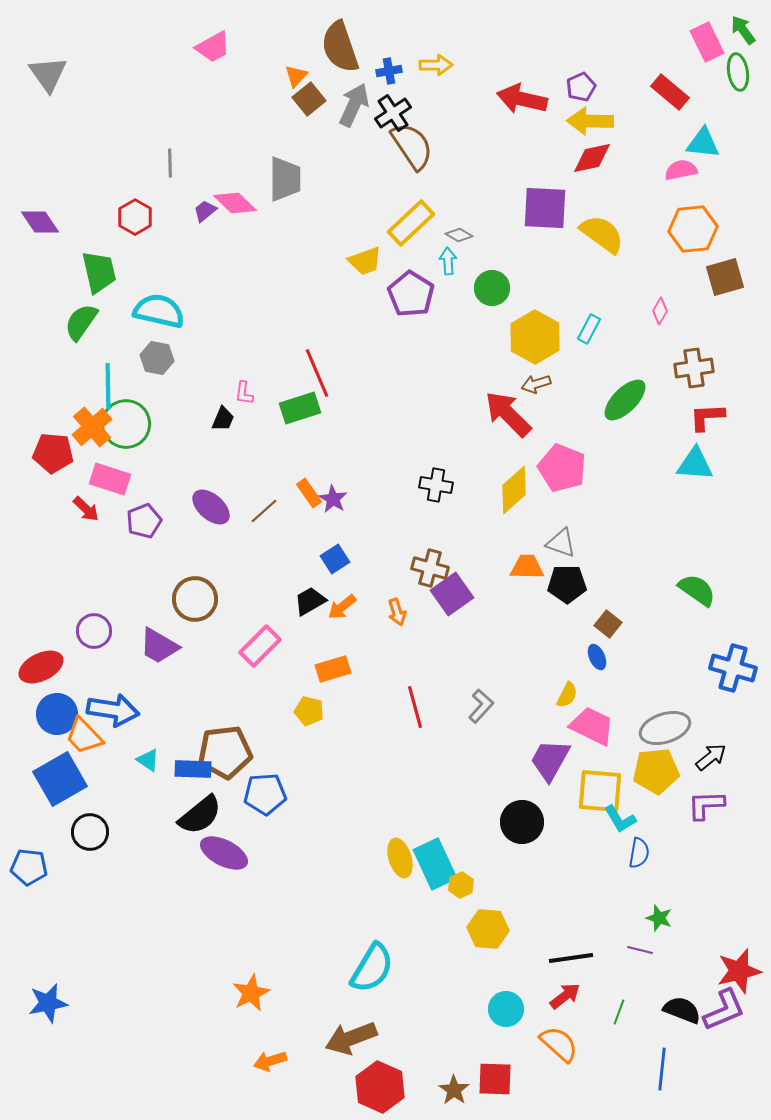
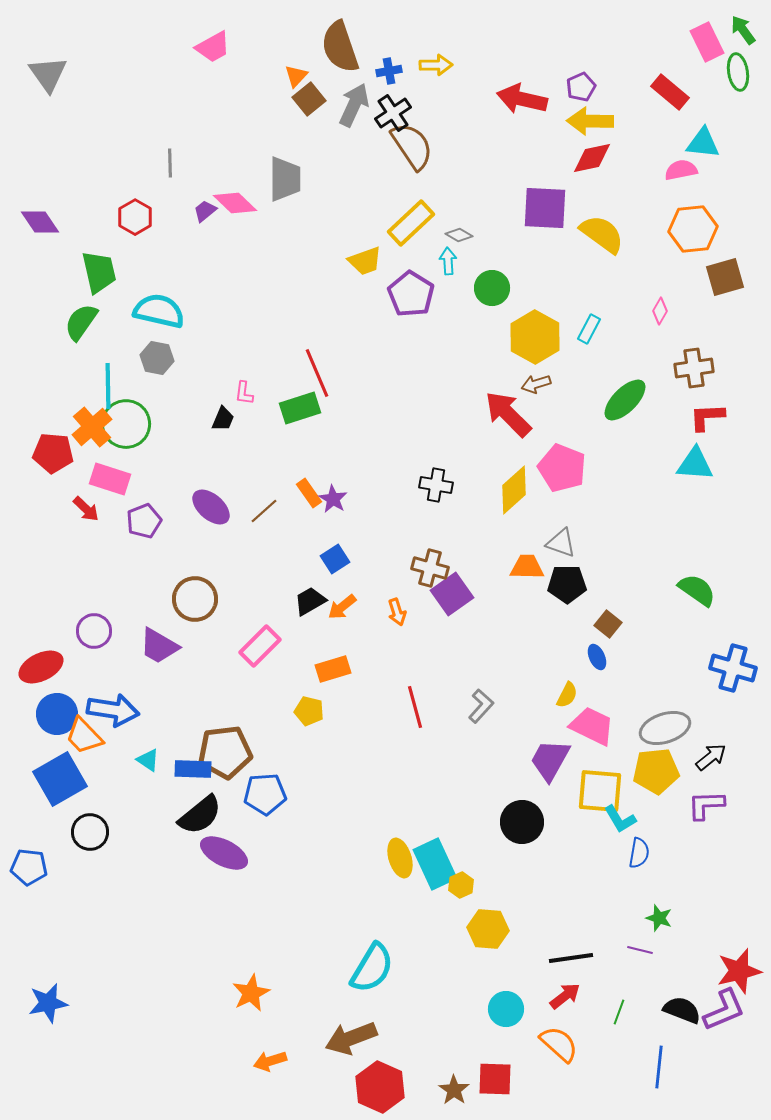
blue line at (662, 1069): moved 3 px left, 2 px up
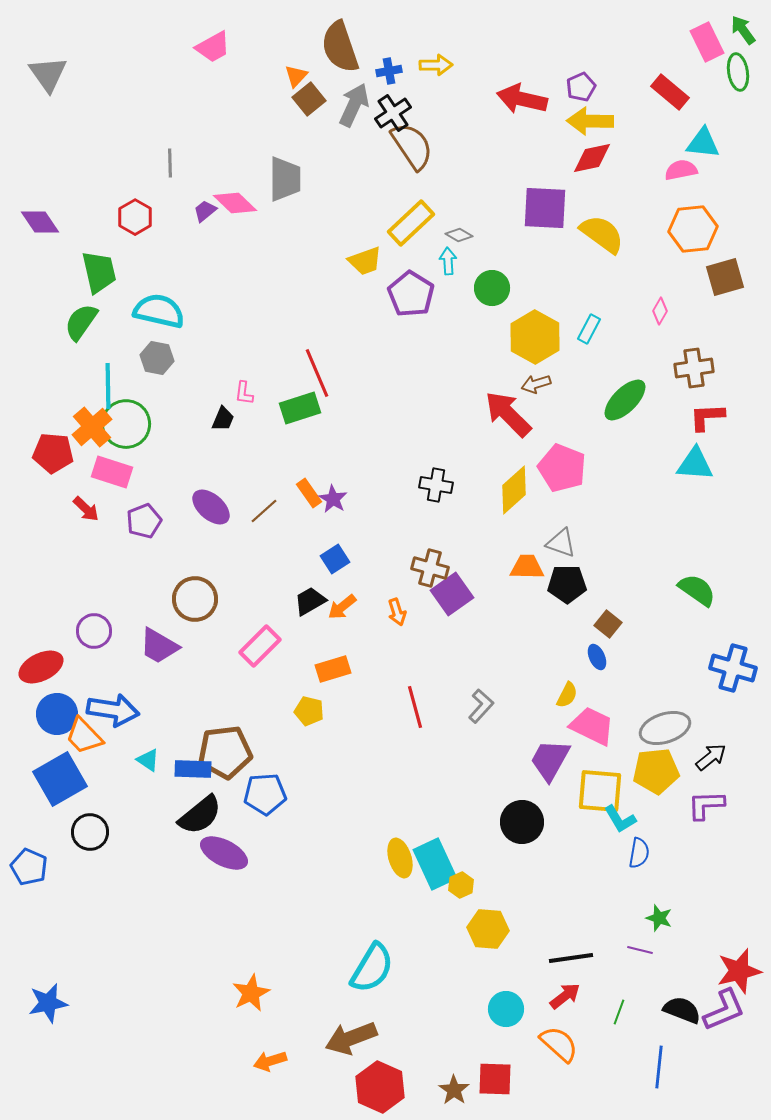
pink rectangle at (110, 479): moved 2 px right, 7 px up
blue pentagon at (29, 867): rotated 18 degrees clockwise
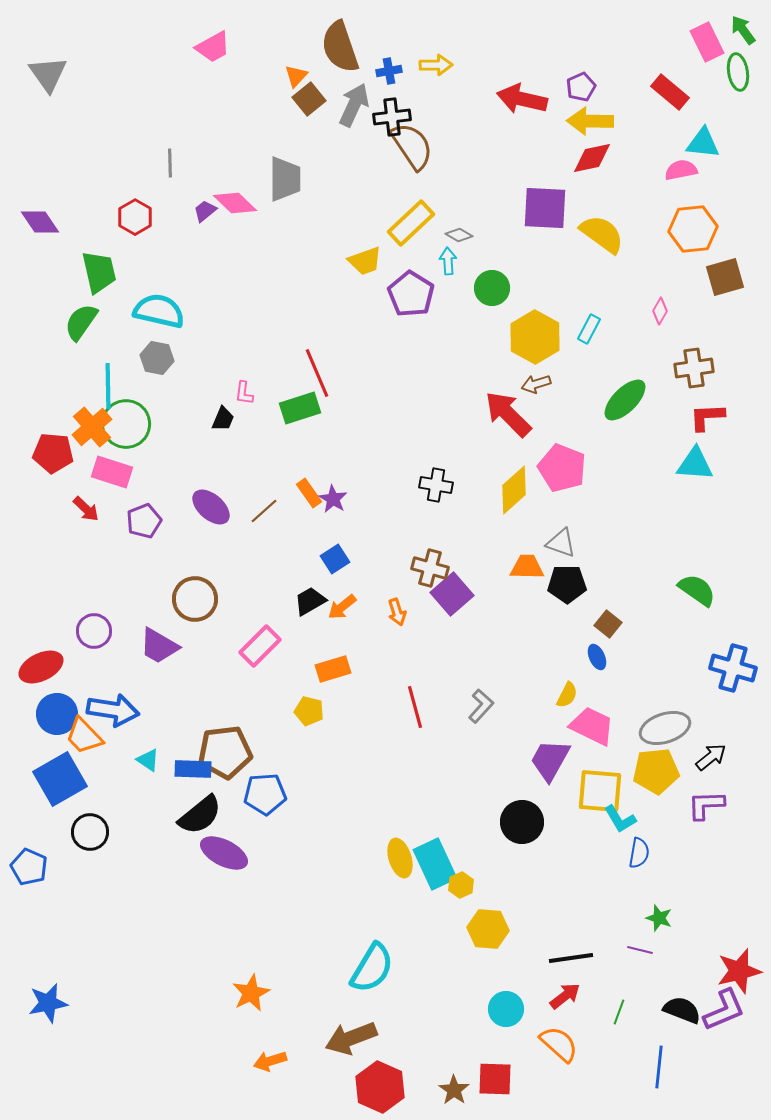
black cross at (393, 113): moved 1 px left, 4 px down; rotated 27 degrees clockwise
purple square at (452, 594): rotated 6 degrees counterclockwise
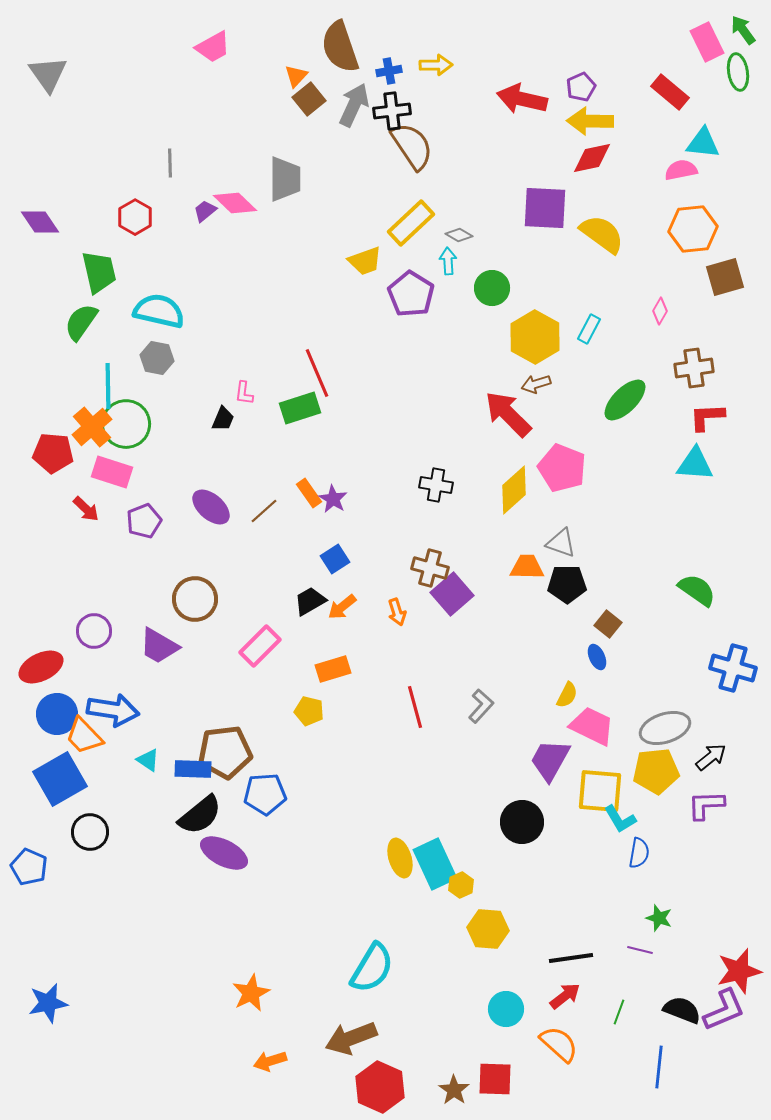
black cross at (392, 117): moved 6 px up
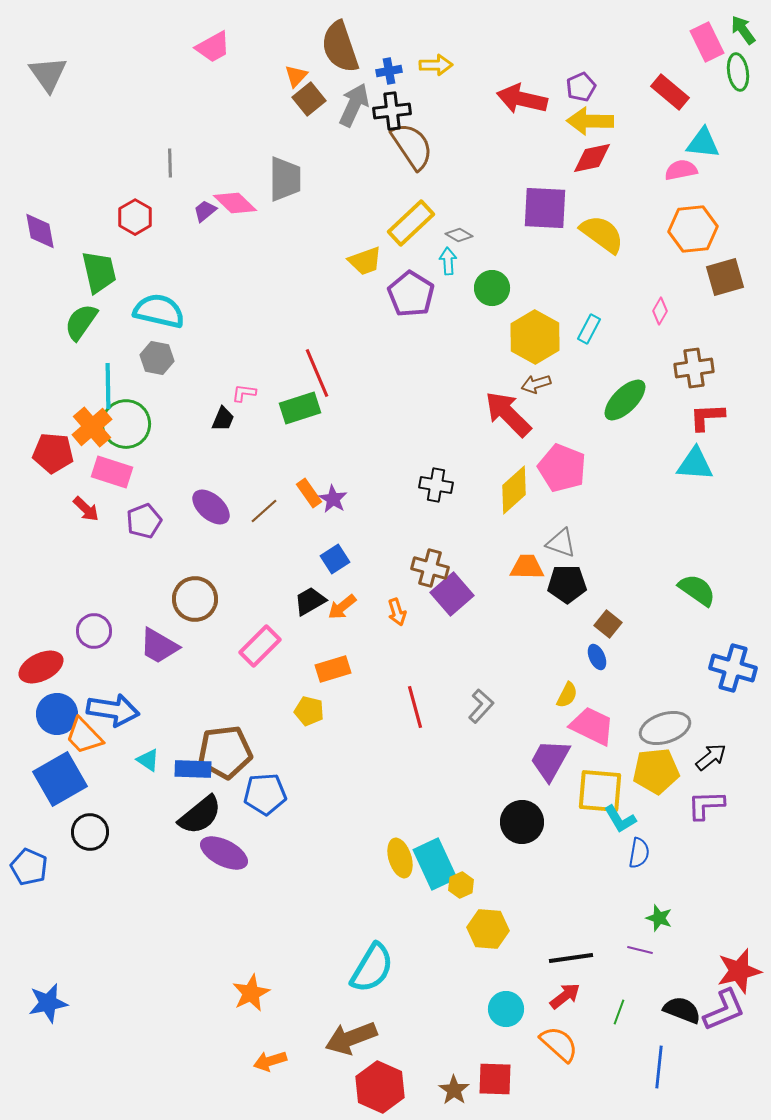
purple diamond at (40, 222): moved 9 px down; rotated 24 degrees clockwise
pink L-shape at (244, 393): rotated 90 degrees clockwise
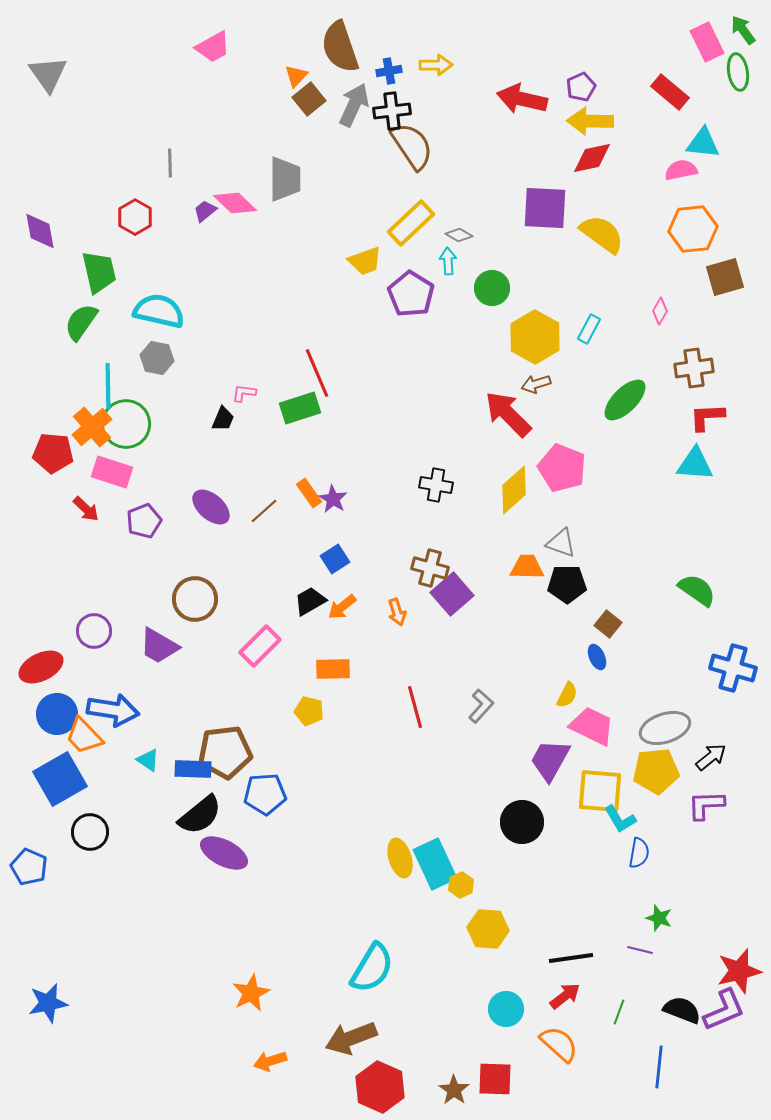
orange rectangle at (333, 669): rotated 16 degrees clockwise
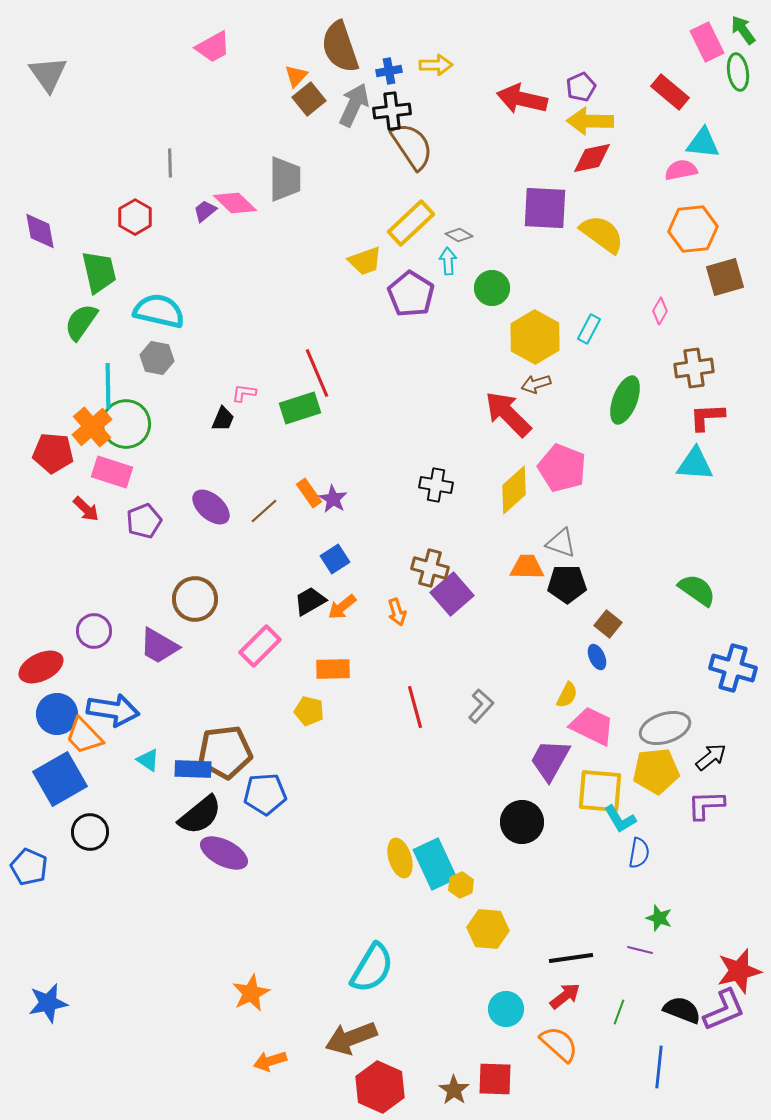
green ellipse at (625, 400): rotated 24 degrees counterclockwise
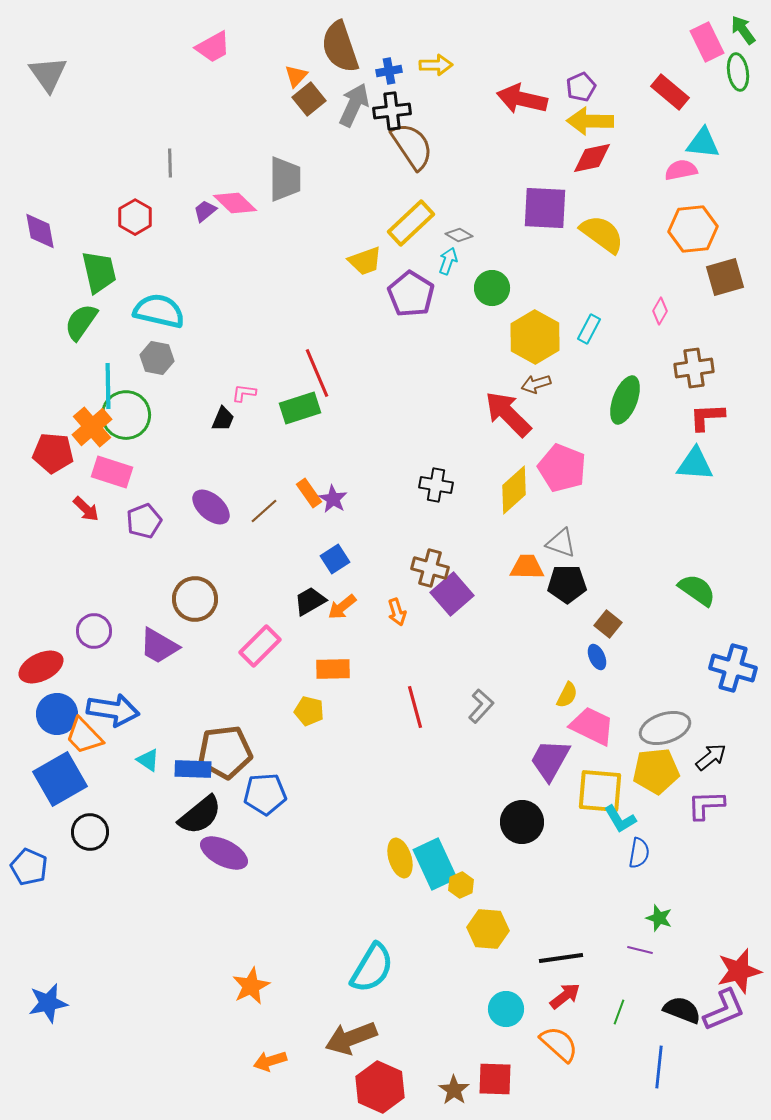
cyan arrow at (448, 261): rotated 24 degrees clockwise
green circle at (126, 424): moved 9 px up
black line at (571, 958): moved 10 px left
orange star at (251, 993): moved 7 px up
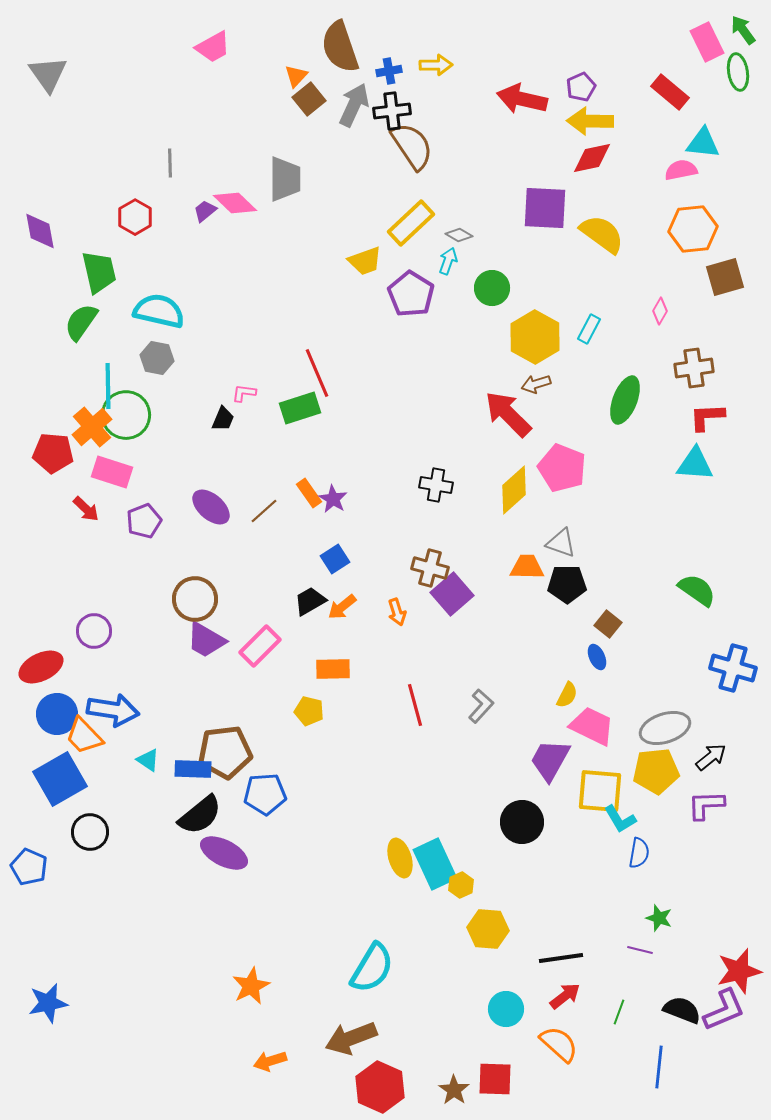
purple trapezoid at (159, 646): moved 47 px right, 6 px up
red line at (415, 707): moved 2 px up
